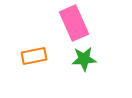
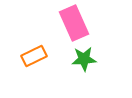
orange rectangle: rotated 15 degrees counterclockwise
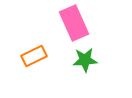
green star: moved 1 px right, 1 px down
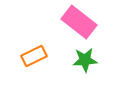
pink rectangle: moved 5 px right, 1 px up; rotated 28 degrees counterclockwise
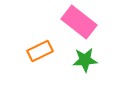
orange rectangle: moved 6 px right, 5 px up
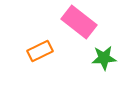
green star: moved 19 px right, 2 px up
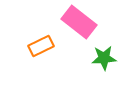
orange rectangle: moved 1 px right, 5 px up
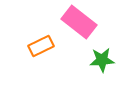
green star: moved 2 px left, 2 px down
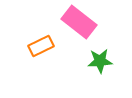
green star: moved 2 px left, 1 px down
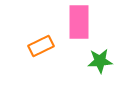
pink rectangle: rotated 52 degrees clockwise
